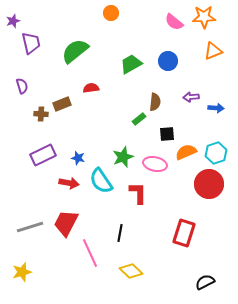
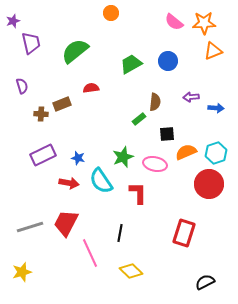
orange star: moved 6 px down
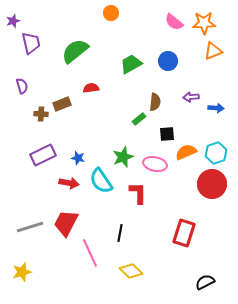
red circle: moved 3 px right
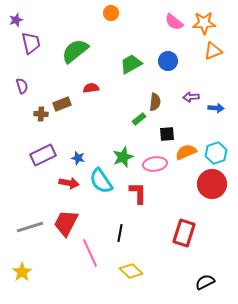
purple star: moved 3 px right, 1 px up
pink ellipse: rotated 20 degrees counterclockwise
yellow star: rotated 18 degrees counterclockwise
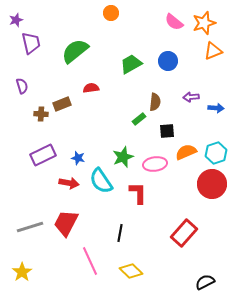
orange star: rotated 15 degrees counterclockwise
black square: moved 3 px up
red rectangle: rotated 24 degrees clockwise
pink line: moved 8 px down
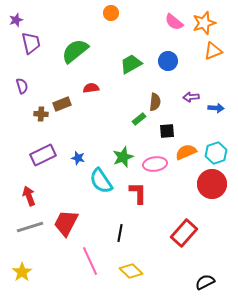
red arrow: moved 40 px left, 13 px down; rotated 120 degrees counterclockwise
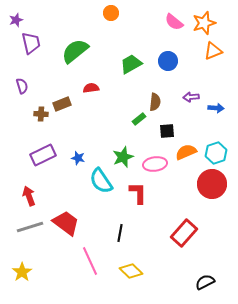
red trapezoid: rotated 100 degrees clockwise
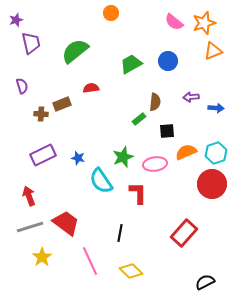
yellow star: moved 20 px right, 15 px up
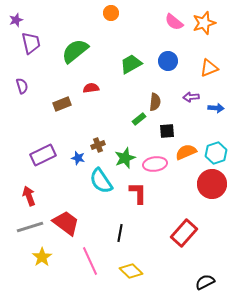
orange triangle: moved 4 px left, 17 px down
brown cross: moved 57 px right, 31 px down; rotated 24 degrees counterclockwise
green star: moved 2 px right, 1 px down
